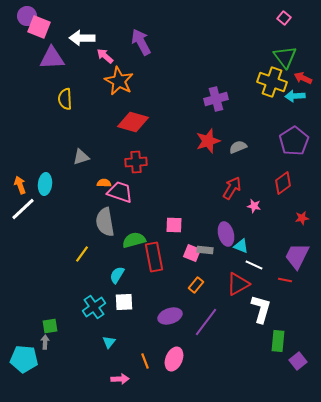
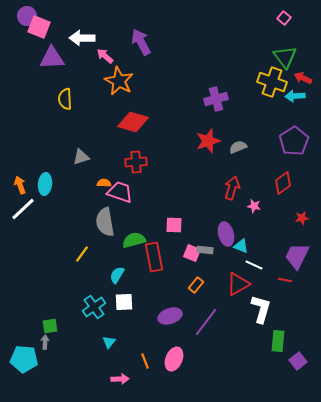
red arrow at (232, 188): rotated 15 degrees counterclockwise
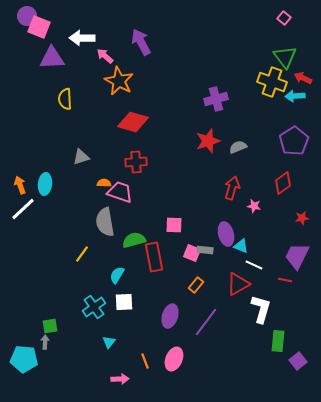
purple ellipse at (170, 316): rotated 55 degrees counterclockwise
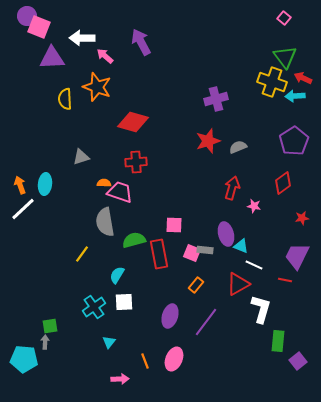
orange star at (119, 81): moved 22 px left, 6 px down; rotated 8 degrees counterclockwise
red rectangle at (154, 257): moved 5 px right, 3 px up
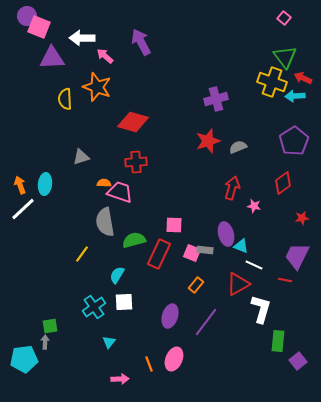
red rectangle at (159, 254): rotated 36 degrees clockwise
cyan pentagon at (24, 359): rotated 12 degrees counterclockwise
orange line at (145, 361): moved 4 px right, 3 px down
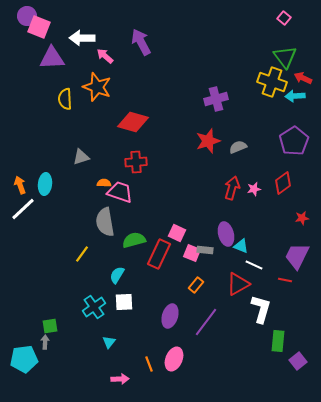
pink star at (254, 206): moved 17 px up; rotated 24 degrees counterclockwise
pink square at (174, 225): moved 3 px right, 8 px down; rotated 24 degrees clockwise
